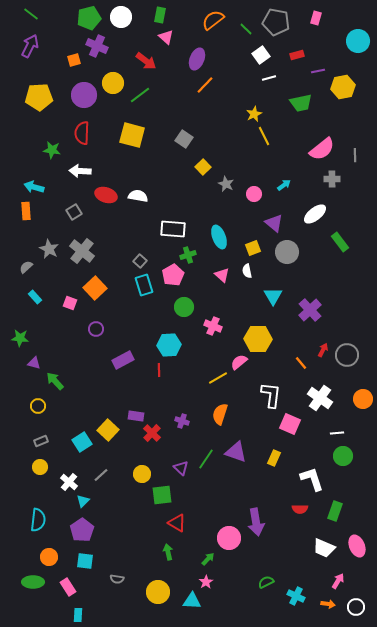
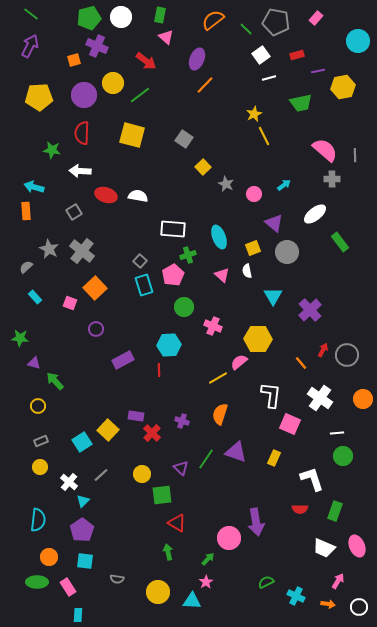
pink rectangle at (316, 18): rotated 24 degrees clockwise
pink semicircle at (322, 149): moved 3 px right, 1 px down; rotated 100 degrees counterclockwise
green ellipse at (33, 582): moved 4 px right
white circle at (356, 607): moved 3 px right
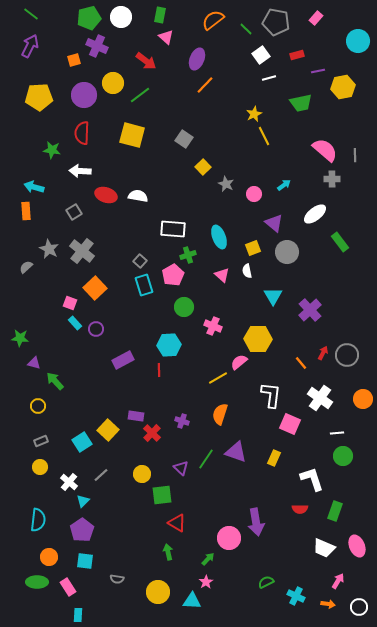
cyan rectangle at (35, 297): moved 40 px right, 26 px down
red arrow at (323, 350): moved 3 px down
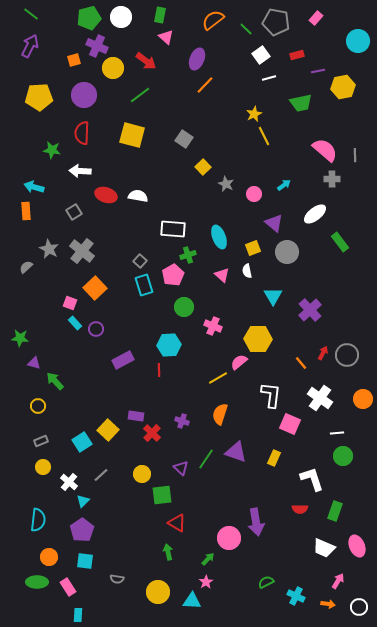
yellow circle at (113, 83): moved 15 px up
yellow circle at (40, 467): moved 3 px right
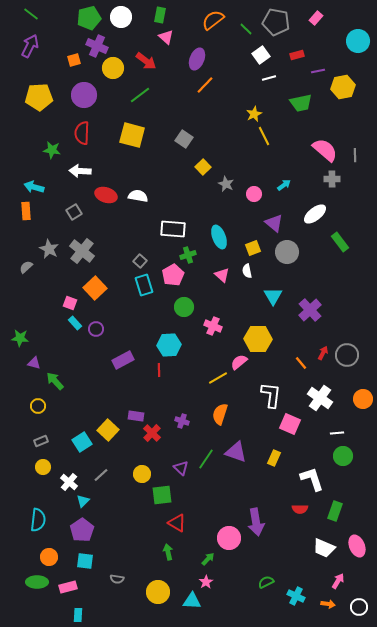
pink rectangle at (68, 587): rotated 72 degrees counterclockwise
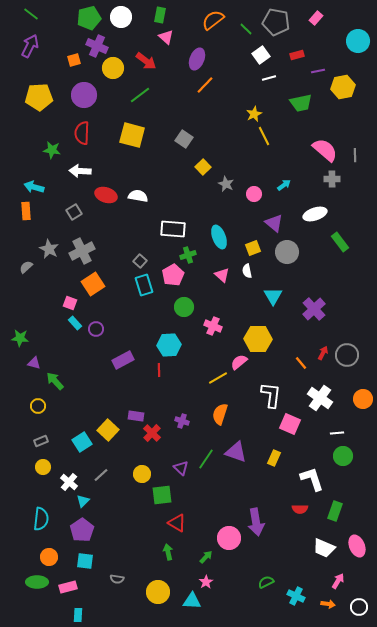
white ellipse at (315, 214): rotated 20 degrees clockwise
gray cross at (82, 251): rotated 25 degrees clockwise
orange square at (95, 288): moved 2 px left, 4 px up; rotated 10 degrees clockwise
purple cross at (310, 310): moved 4 px right, 1 px up
cyan semicircle at (38, 520): moved 3 px right, 1 px up
green arrow at (208, 559): moved 2 px left, 2 px up
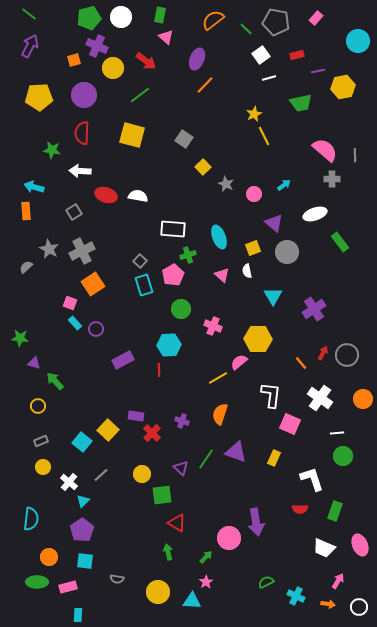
green line at (31, 14): moved 2 px left
green circle at (184, 307): moved 3 px left, 2 px down
purple cross at (314, 309): rotated 10 degrees clockwise
cyan square at (82, 442): rotated 18 degrees counterclockwise
cyan semicircle at (41, 519): moved 10 px left
pink ellipse at (357, 546): moved 3 px right, 1 px up
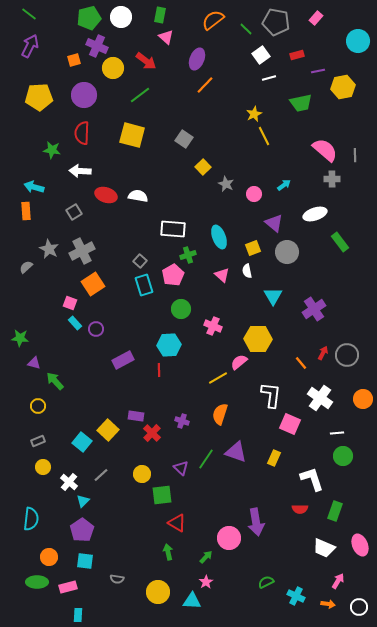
gray rectangle at (41, 441): moved 3 px left
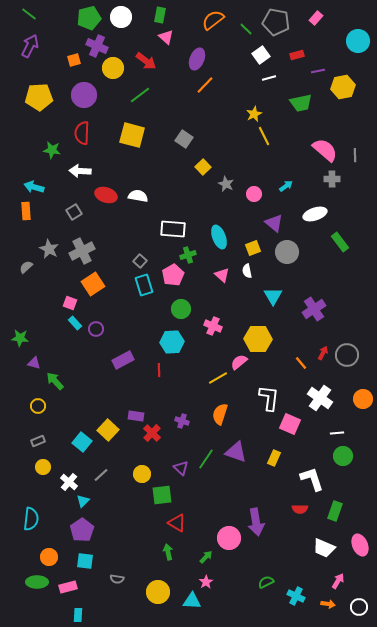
cyan arrow at (284, 185): moved 2 px right, 1 px down
cyan hexagon at (169, 345): moved 3 px right, 3 px up
white L-shape at (271, 395): moved 2 px left, 3 px down
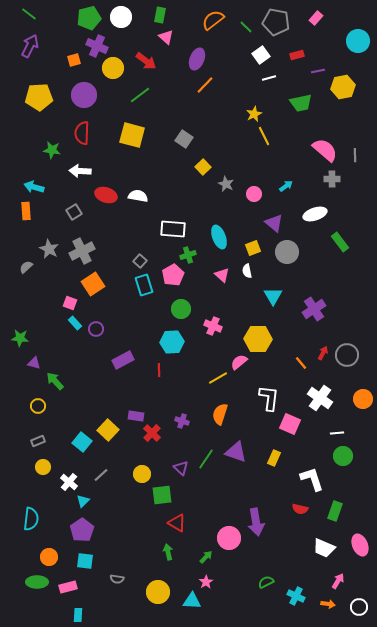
green line at (246, 29): moved 2 px up
red semicircle at (300, 509): rotated 14 degrees clockwise
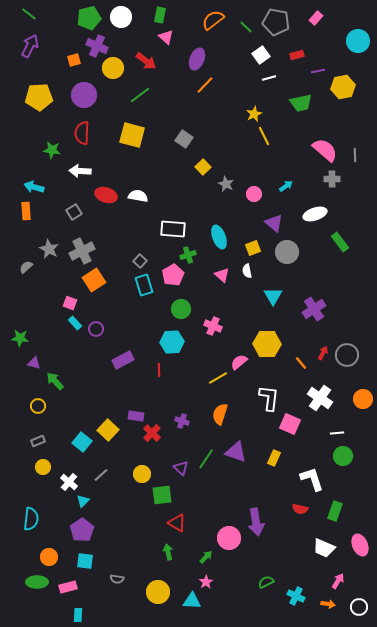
orange square at (93, 284): moved 1 px right, 4 px up
yellow hexagon at (258, 339): moved 9 px right, 5 px down
